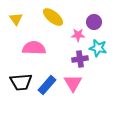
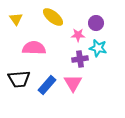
purple circle: moved 2 px right, 1 px down
black trapezoid: moved 2 px left, 3 px up
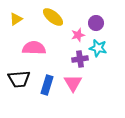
yellow triangle: rotated 32 degrees clockwise
pink star: rotated 16 degrees counterclockwise
blue rectangle: rotated 24 degrees counterclockwise
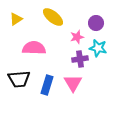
pink star: moved 1 px left, 2 px down
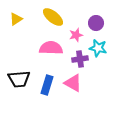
pink star: moved 1 px left, 2 px up
pink semicircle: moved 17 px right
pink triangle: rotated 30 degrees counterclockwise
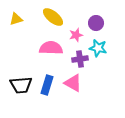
yellow triangle: rotated 16 degrees clockwise
black trapezoid: moved 2 px right, 6 px down
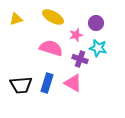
yellow ellipse: rotated 10 degrees counterclockwise
pink semicircle: rotated 15 degrees clockwise
purple cross: rotated 28 degrees clockwise
blue rectangle: moved 2 px up
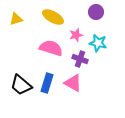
purple circle: moved 11 px up
cyan star: moved 5 px up
black trapezoid: rotated 45 degrees clockwise
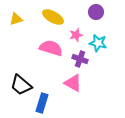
blue rectangle: moved 5 px left, 20 px down
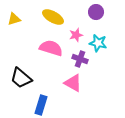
yellow triangle: moved 2 px left
black trapezoid: moved 7 px up
blue rectangle: moved 1 px left, 2 px down
